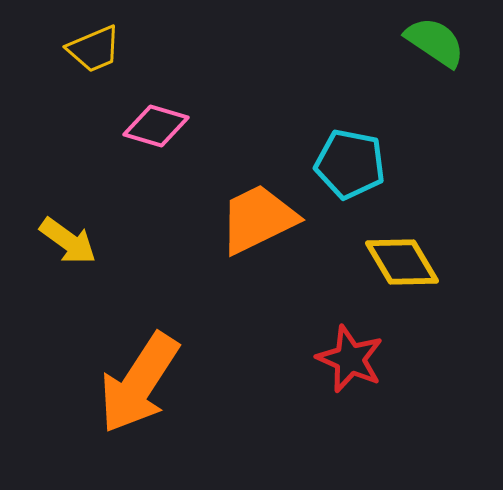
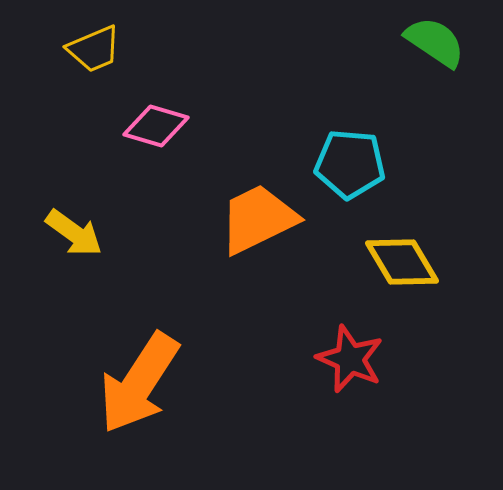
cyan pentagon: rotated 6 degrees counterclockwise
yellow arrow: moved 6 px right, 8 px up
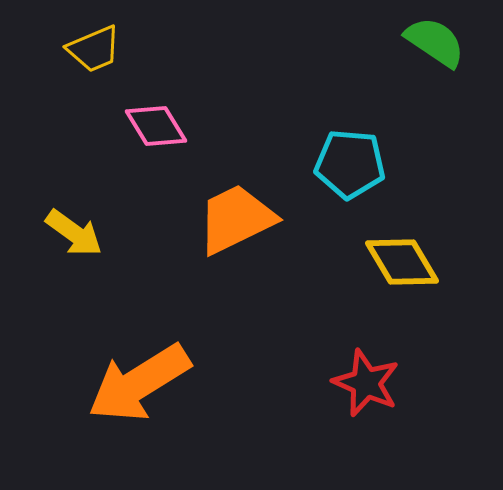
pink diamond: rotated 42 degrees clockwise
orange trapezoid: moved 22 px left
red star: moved 16 px right, 24 px down
orange arrow: rotated 25 degrees clockwise
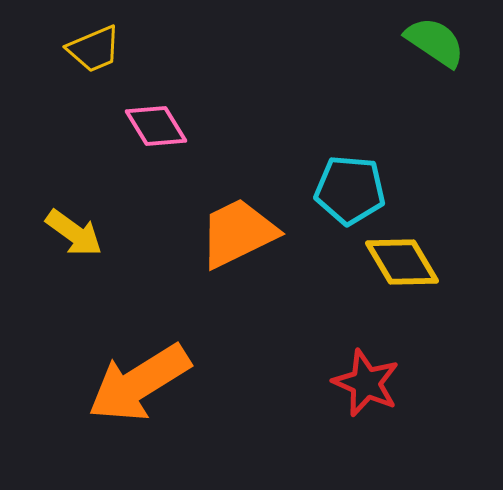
cyan pentagon: moved 26 px down
orange trapezoid: moved 2 px right, 14 px down
